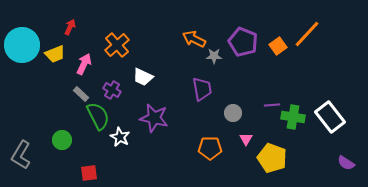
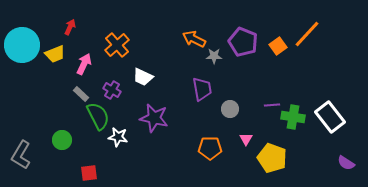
gray circle: moved 3 px left, 4 px up
white star: moved 2 px left; rotated 18 degrees counterclockwise
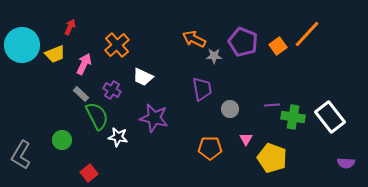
green semicircle: moved 1 px left
purple semicircle: rotated 30 degrees counterclockwise
red square: rotated 30 degrees counterclockwise
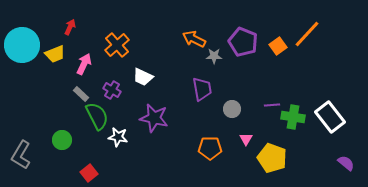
gray circle: moved 2 px right
purple semicircle: rotated 144 degrees counterclockwise
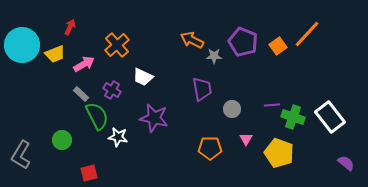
orange arrow: moved 2 px left, 1 px down
pink arrow: rotated 35 degrees clockwise
green cross: rotated 10 degrees clockwise
yellow pentagon: moved 7 px right, 5 px up
red square: rotated 24 degrees clockwise
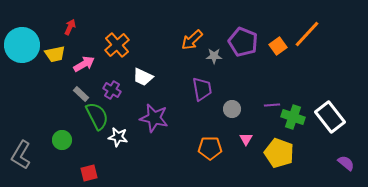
orange arrow: rotated 70 degrees counterclockwise
yellow trapezoid: rotated 10 degrees clockwise
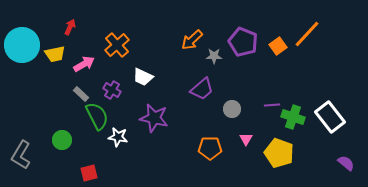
purple trapezoid: rotated 60 degrees clockwise
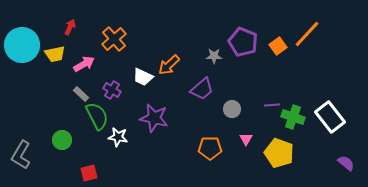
orange arrow: moved 23 px left, 25 px down
orange cross: moved 3 px left, 6 px up
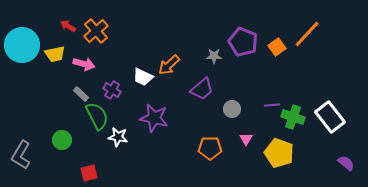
red arrow: moved 2 px left, 1 px up; rotated 84 degrees counterclockwise
orange cross: moved 18 px left, 8 px up
orange square: moved 1 px left, 1 px down
pink arrow: rotated 45 degrees clockwise
